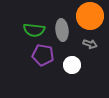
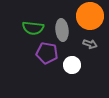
green semicircle: moved 1 px left, 2 px up
purple pentagon: moved 4 px right, 2 px up
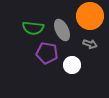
gray ellipse: rotated 20 degrees counterclockwise
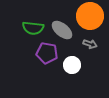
gray ellipse: rotated 25 degrees counterclockwise
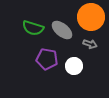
orange circle: moved 1 px right, 1 px down
green semicircle: rotated 10 degrees clockwise
purple pentagon: moved 6 px down
white circle: moved 2 px right, 1 px down
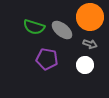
orange circle: moved 1 px left
green semicircle: moved 1 px right, 1 px up
white circle: moved 11 px right, 1 px up
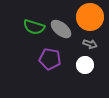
gray ellipse: moved 1 px left, 1 px up
purple pentagon: moved 3 px right
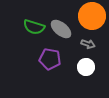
orange circle: moved 2 px right, 1 px up
gray arrow: moved 2 px left
white circle: moved 1 px right, 2 px down
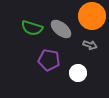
green semicircle: moved 2 px left, 1 px down
gray arrow: moved 2 px right, 1 px down
purple pentagon: moved 1 px left, 1 px down
white circle: moved 8 px left, 6 px down
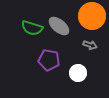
gray ellipse: moved 2 px left, 3 px up
